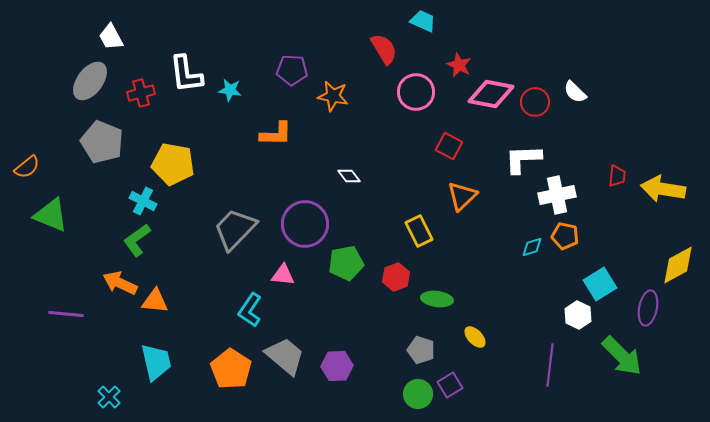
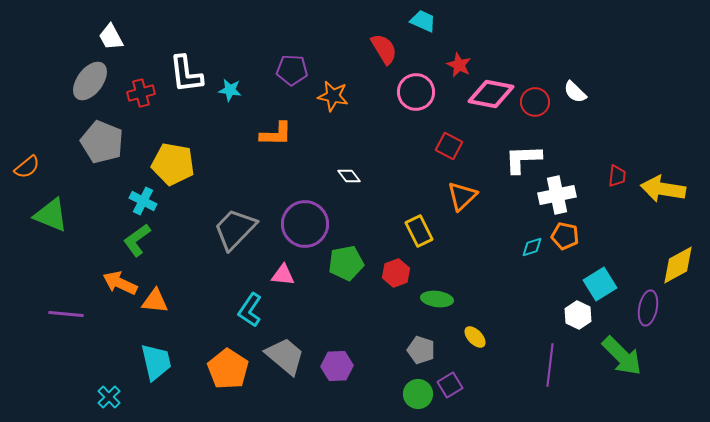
red hexagon at (396, 277): moved 4 px up
orange pentagon at (231, 369): moved 3 px left
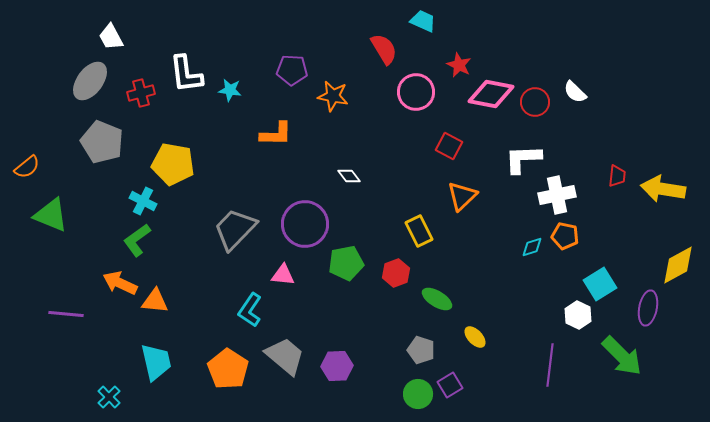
green ellipse at (437, 299): rotated 24 degrees clockwise
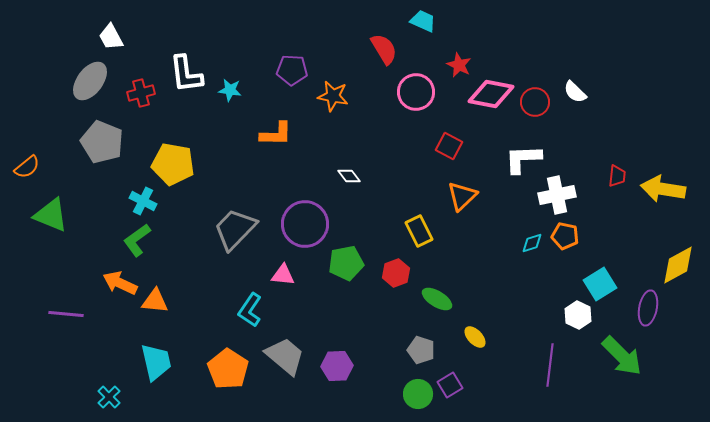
cyan diamond at (532, 247): moved 4 px up
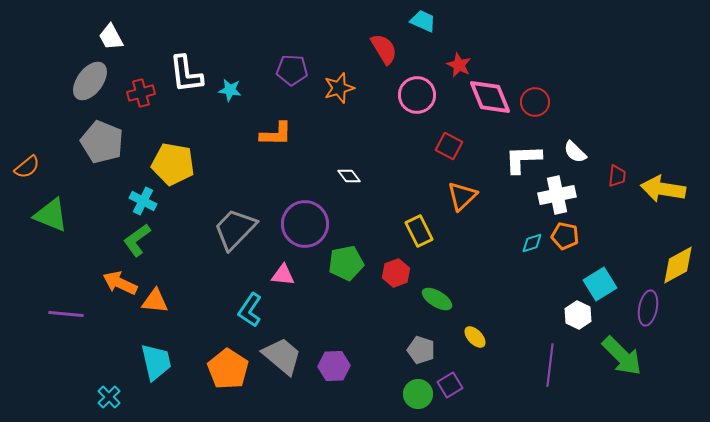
pink circle at (416, 92): moved 1 px right, 3 px down
white semicircle at (575, 92): moved 60 px down
pink diamond at (491, 94): moved 1 px left, 3 px down; rotated 57 degrees clockwise
orange star at (333, 96): moved 6 px right, 8 px up; rotated 28 degrees counterclockwise
gray trapezoid at (285, 356): moved 3 px left
purple hexagon at (337, 366): moved 3 px left
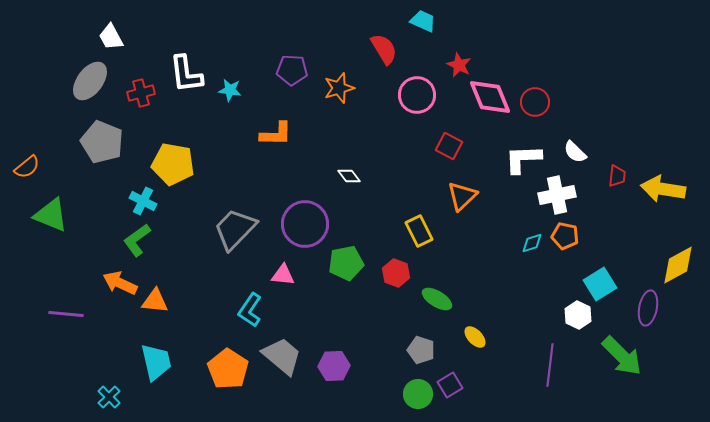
red hexagon at (396, 273): rotated 20 degrees counterclockwise
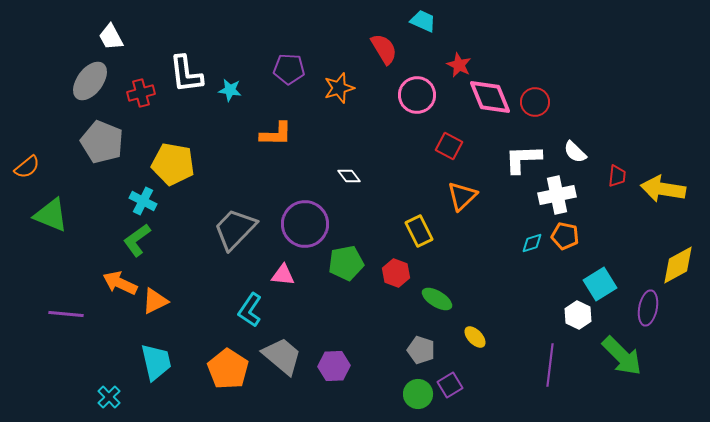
purple pentagon at (292, 70): moved 3 px left, 1 px up
orange triangle at (155, 301): rotated 32 degrees counterclockwise
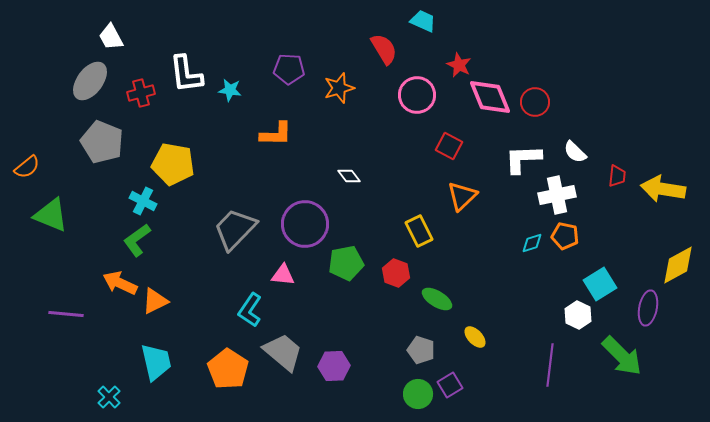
gray trapezoid at (282, 356): moved 1 px right, 4 px up
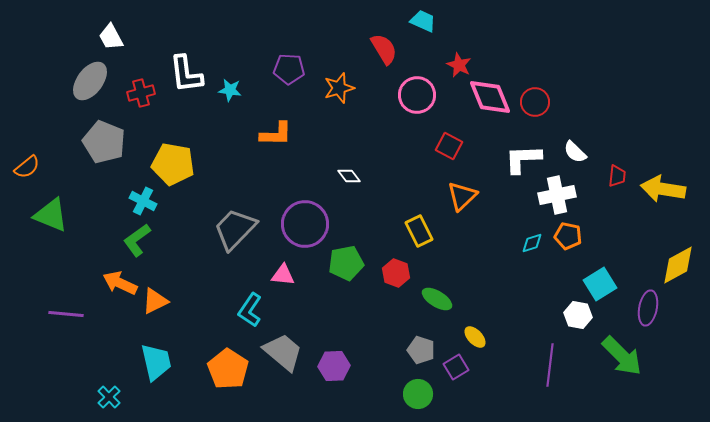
gray pentagon at (102, 142): moved 2 px right
orange pentagon at (565, 236): moved 3 px right
white hexagon at (578, 315): rotated 16 degrees counterclockwise
purple square at (450, 385): moved 6 px right, 18 px up
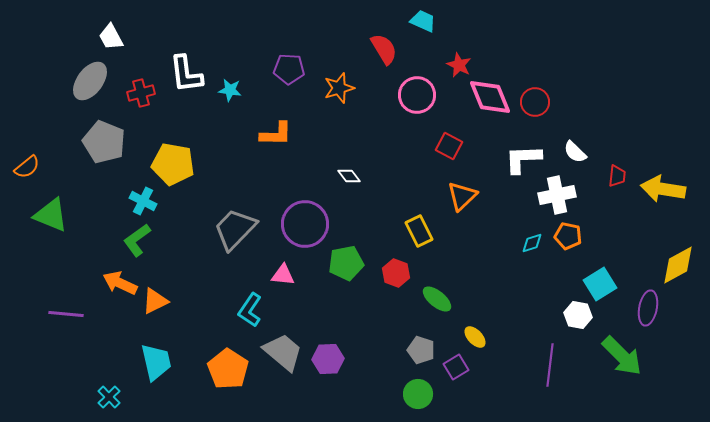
green ellipse at (437, 299): rotated 8 degrees clockwise
purple hexagon at (334, 366): moved 6 px left, 7 px up
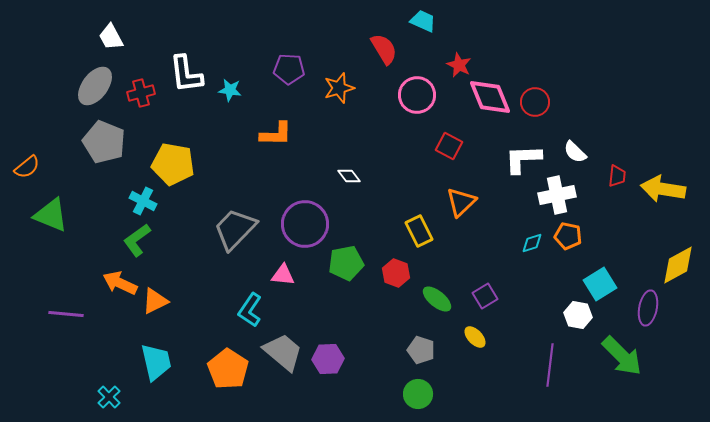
gray ellipse at (90, 81): moved 5 px right, 5 px down
orange triangle at (462, 196): moved 1 px left, 6 px down
purple square at (456, 367): moved 29 px right, 71 px up
